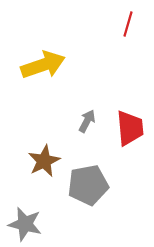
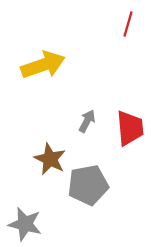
brown star: moved 6 px right, 2 px up; rotated 20 degrees counterclockwise
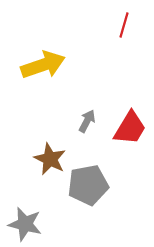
red line: moved 4 px left, 1 px down
red trapezoid: rotated 36 degrees clockwise
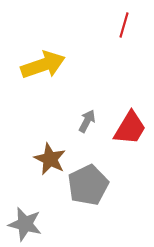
gray pentagon: rotated 15 degrees counterclockwise
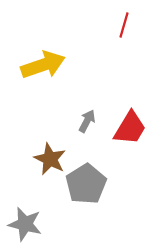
gray pentagon: moved 2 px left, 1 px up; rotated 6 degrees counterclockwise
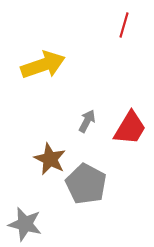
gray pentagon: rotated 12 degrees counterclockwise
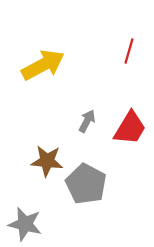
red line: moved 5 px right, 26 px down
yellow arrow: rotated 9 degrees counterclockwise
brown star: moved 3 px left, 2 px down; rotated 20 degrees counterclockwise
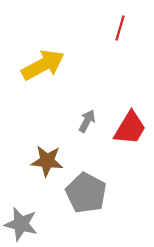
red line: moved 9 px left, 23 px up
gray pentagon: moved 9 px down
gray star: moved 4 px left
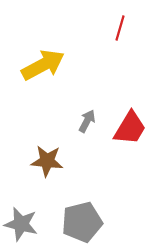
gray pentagon: moved 4 px left, 29 px down; rotated 30 degrees clockwise
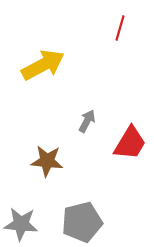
red trapezoid: moved 15 px down
gray star: rotated 8 degrees counterclockwise
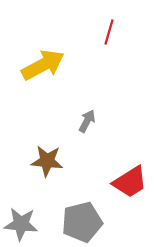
red line: moved 11 px left, 4 px down
red trapezoid: moved 39 px down; rotated 27 degrees clockwise
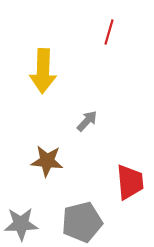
yellow arrow: moved 6 px down; rotated 120 degrees clockwise
gray arrow: rotated 15 degrees clockwise
red trapezoid: rotated 63 degrees counterclockwise
gray star: rotated 8 degrees counterclockwise
